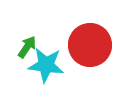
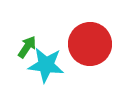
red circle: moved 1 px up
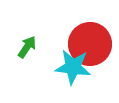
cyan star: moved 27 px right, 2 px down
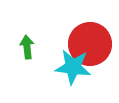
green arrow: rotated 40 degrees counterclockwise
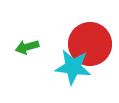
green arrow: rotated 100 degrees counterclockwise
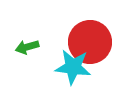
red circle: moved 2 px up
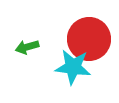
red circle: moved 1 px left, 3 px up
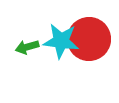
cyan star: moved 12 px left, 26 px up
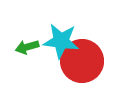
red circle: moved 7 px left, 22 px down
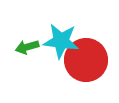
red circle: moved 4 px right, 1 px up
